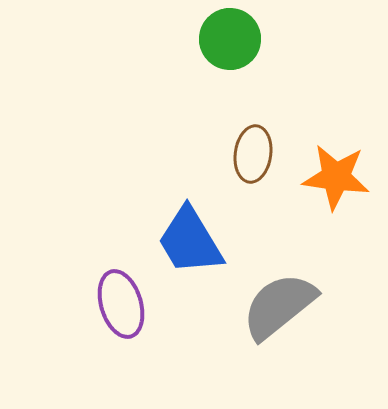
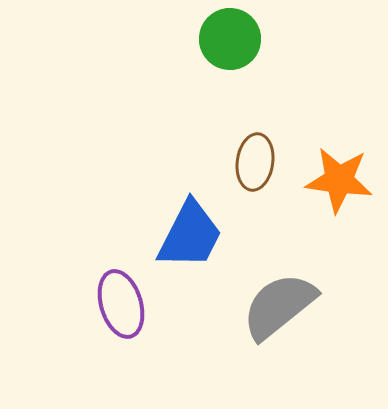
brown ellipse: moved 2 px right, 8 px down
orange star: moved 3 px right, 3 px down
blue trapezoid: moved 6 px up; rotated 122 degrees counterclockwise
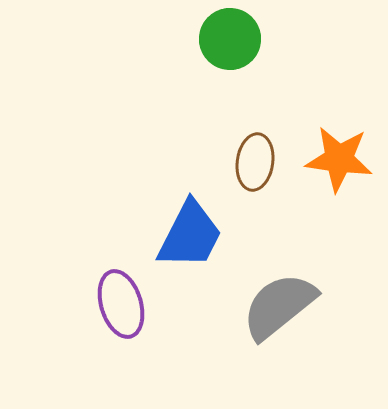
orange star: moved 21 px up
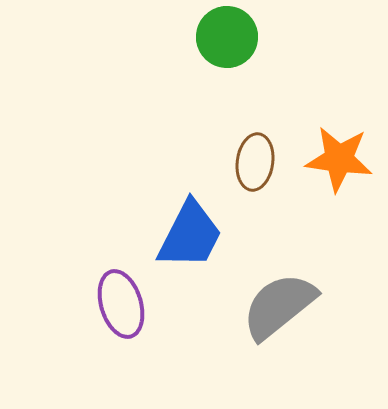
green circle: moved 3 px left, 2 px up
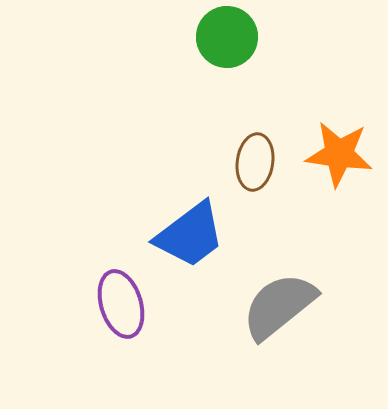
orange star: moved 5 px up
blue trapezoid: rotated 26 degrees clockwise
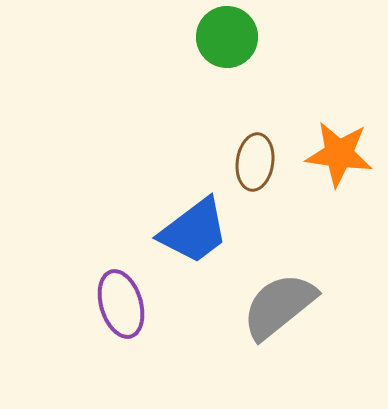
blue trapezoid: moved 4 px right, 4 px up
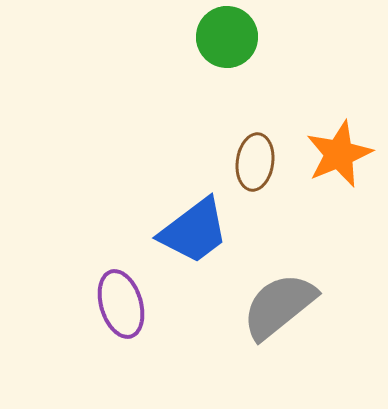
orange star: rotated 30 degrees counterclockwise
